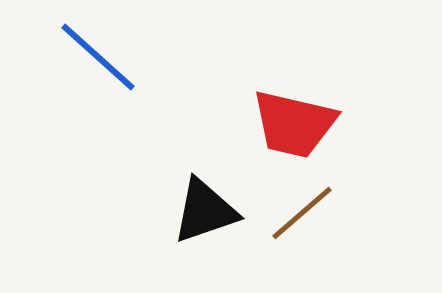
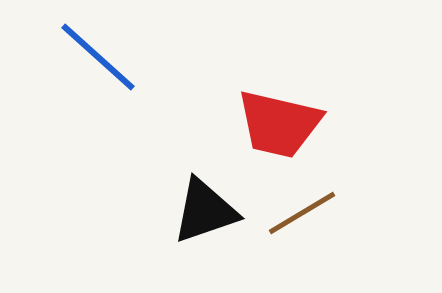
red trapezoid: moved 15 px left
brown line: rotated 10 degrees clockwise
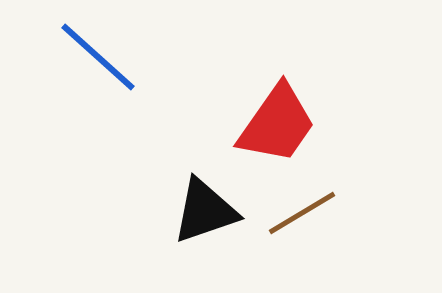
red trapezoid: moved 2 px left; rotated 68 degrees counterclockwise
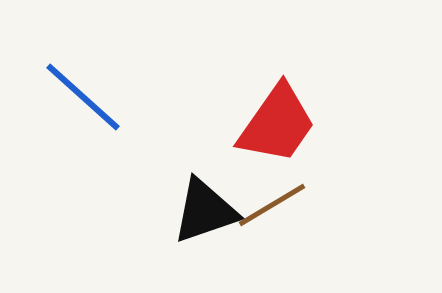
blue line: moved 15 px left, 40 px down
brown line: moved 30 px left, 8 px up
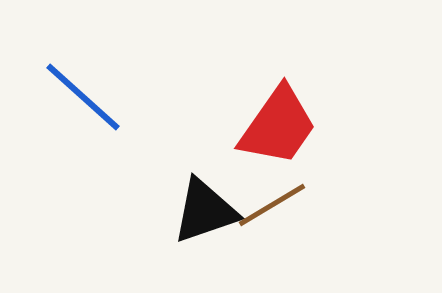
red trapezoid: moved 1 px right, 2 px down
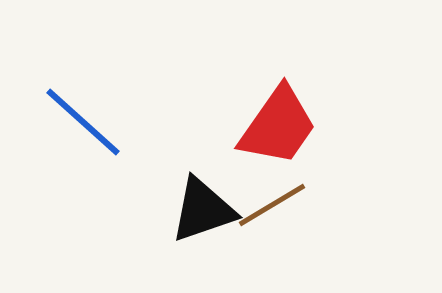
blue line: moved 25 px down
black triangle: moved 2 px left, 1 px up
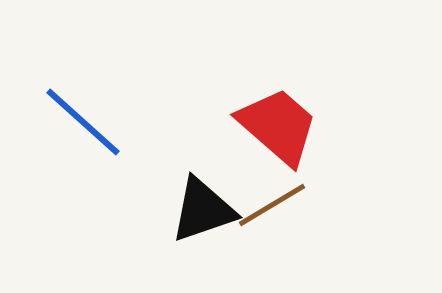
red trapezoid: rotated 84 degrees counterclockwise
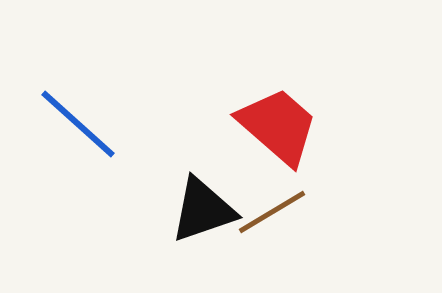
blue line: moved 5 px left, 2 px down
brown line: moved 7 px down
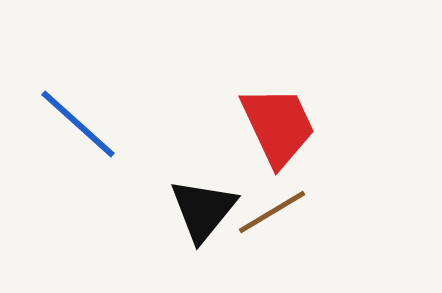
red trapezoid: rotated 24 degrees clockwise
black triangle: rotated 32 degrees counterclockwise
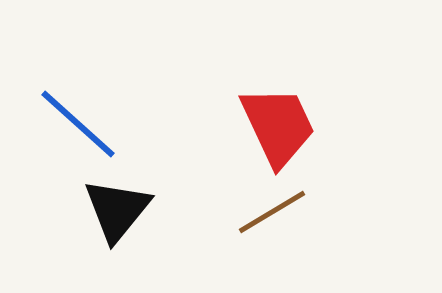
black triangle: moved 86 px left
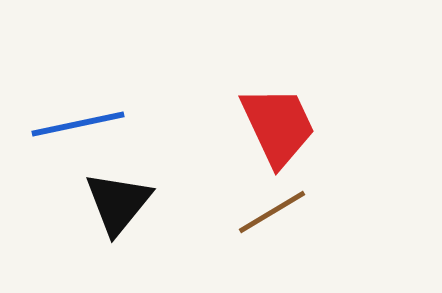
blue line: rotated 54 degrees counterclockwise
black triangle: moved 1 px right, 7 px up
